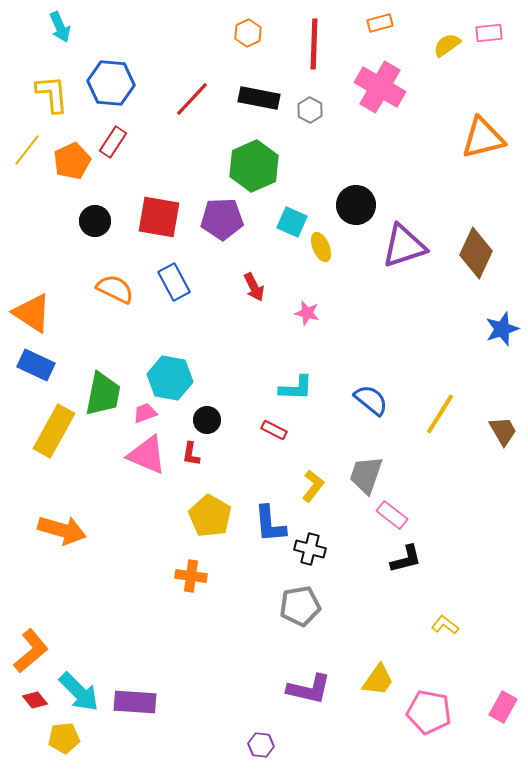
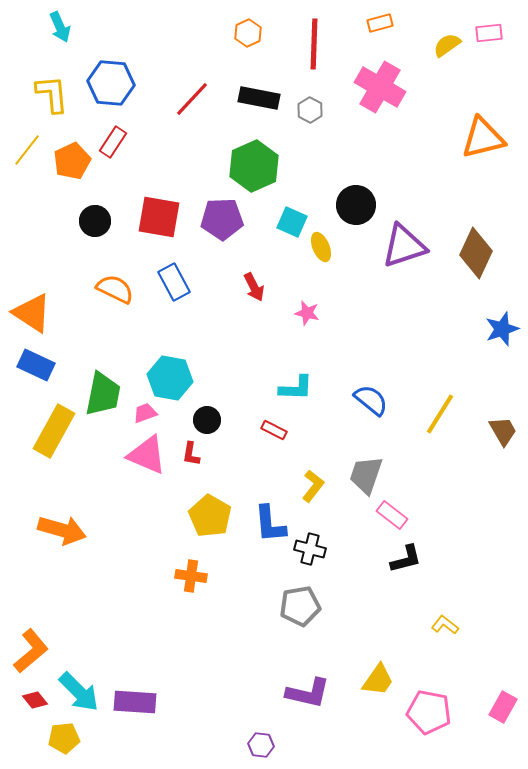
purple L-shape at (309, 689): moved 1 px left, 4 px down
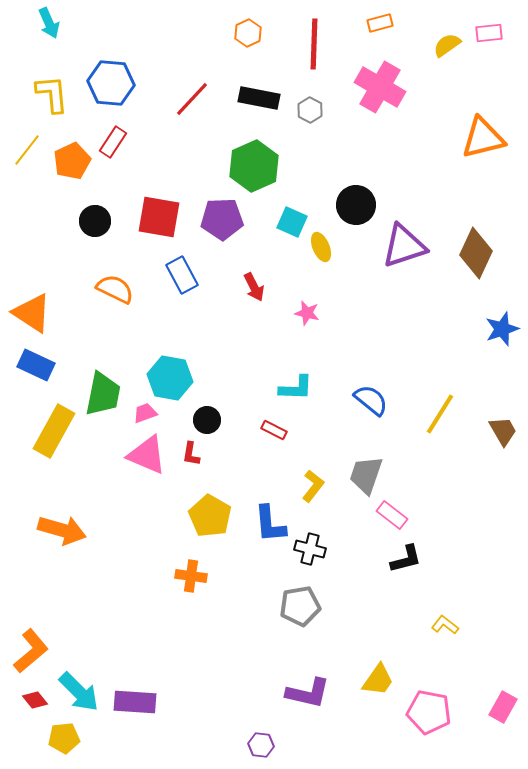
cyan arrow at (60, 27): moved 11 px left, 4 px up
blue rectangle at (174, 282): moved 8 px right, 7 px up
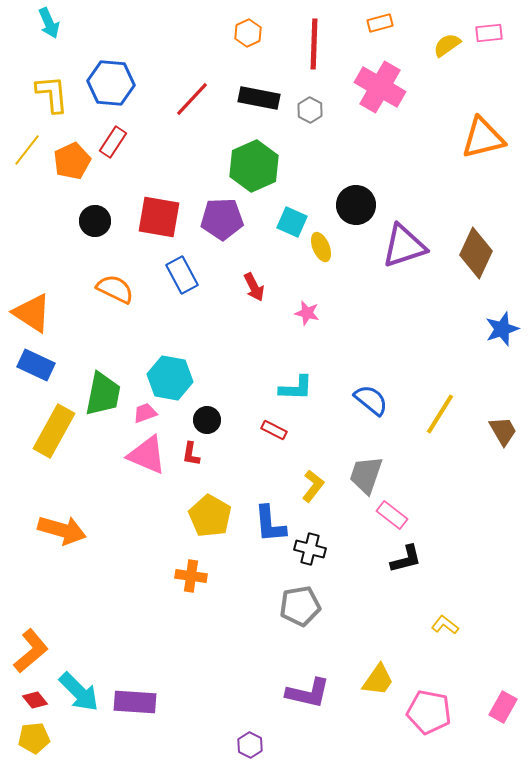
yellow pentagon at (64, 738): moved 30 px left
purple hexagon at (261, 745): moved 11 px left; rotated 20 degrees clockwise
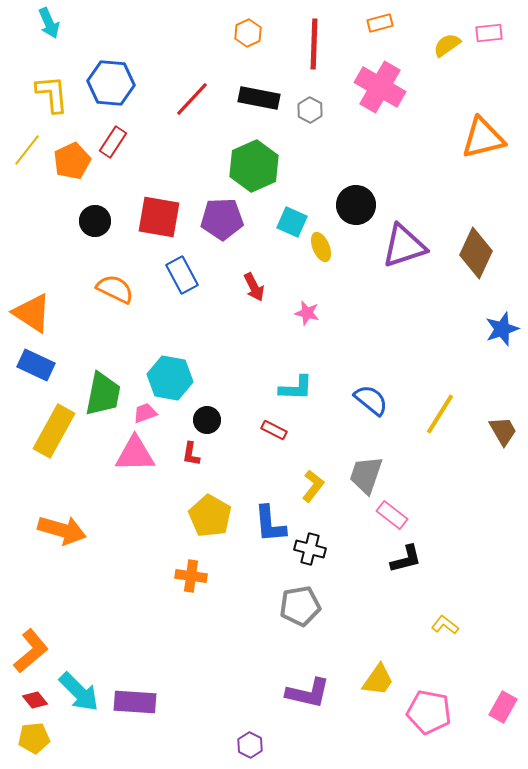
pink triangle at (147, 455): moved 12 px left, 1 px up; rotated 24 degrees counterclockwise
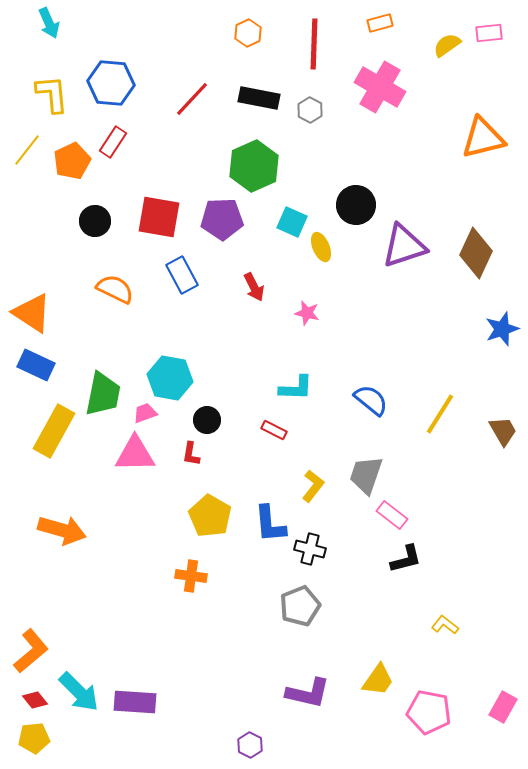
gray pentagon at (300, 606): rotated 12 degrees counterclockwise
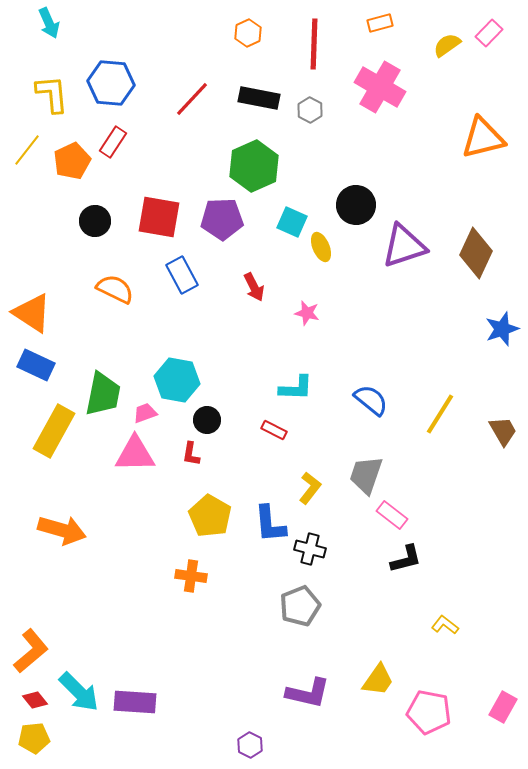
pink rectangle at (489, 33): rotated 40 degrees counterclockwise
cyan hexagon at (170, 378): moved 7 px right, 2 px down
yellow L-shape at (313, 486): moved 3 px left, 2 px down
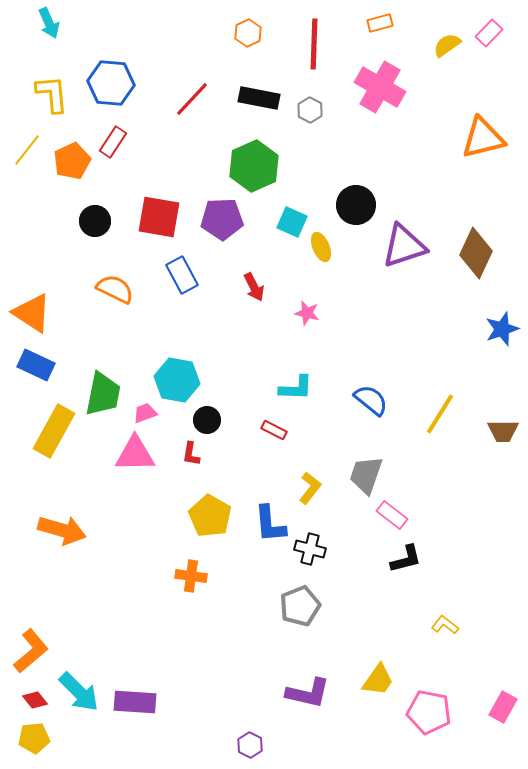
brown trapezoid at (503, 431): rotated 120 degrees clockwise
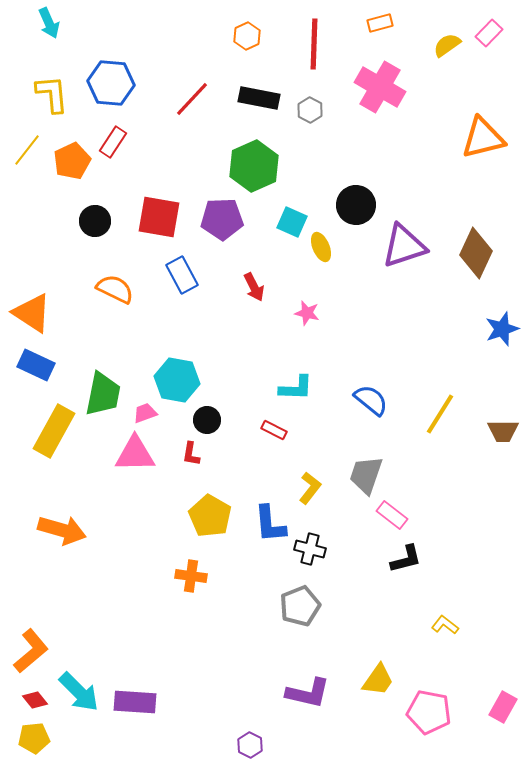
orange hexagon at (248, 33): moved 1 px left, 3 px down
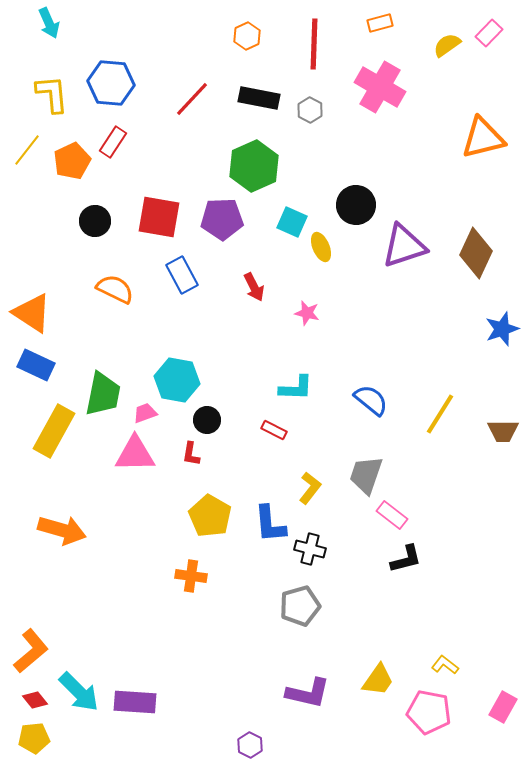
gray pentagon at (300, 606): rotated 6 degrees clockwise
yellow L-shape at (445, 625): moved 40 px down
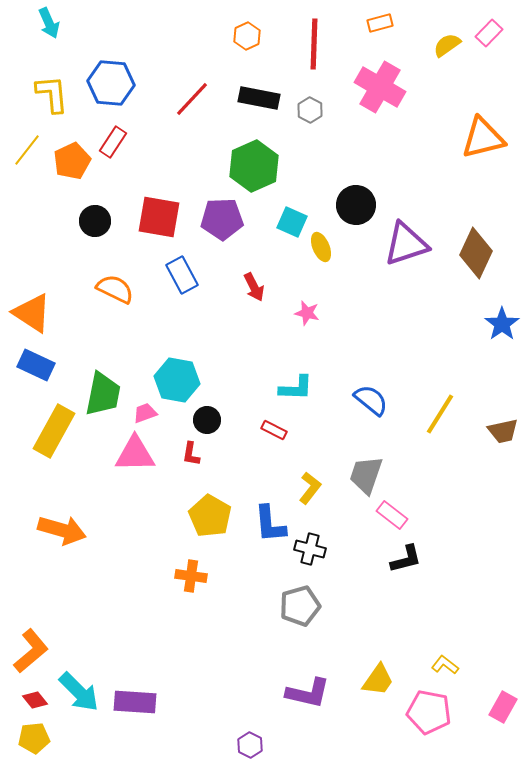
purple triangle at (404, 246): moved 2 px right, 2 px up
blue star at (502, 329): moved 5 px up; rotated 16 degrees counterclockwise
brown trapezoid at (503, 431): rotated 12 degrees counterclockwise
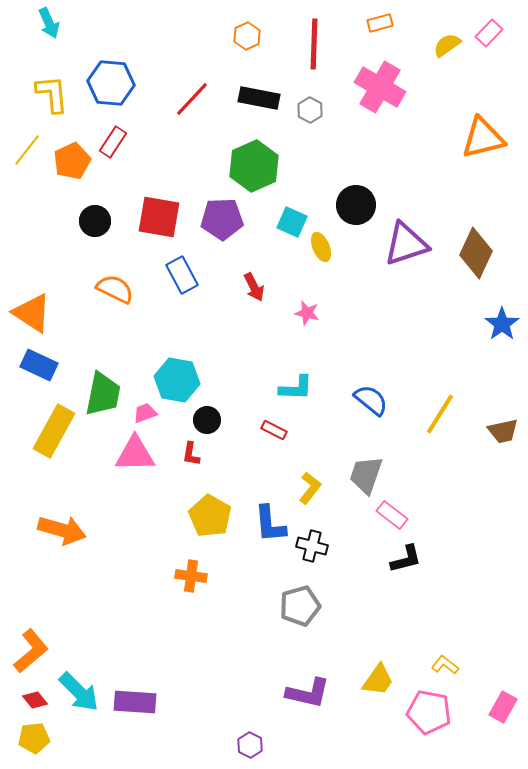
blue rectangle at (36, 365): moved 3 px right
black cross at (310, 549): moved 2 px right, 3 px up
